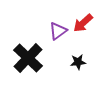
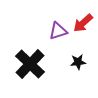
purple triangle: rotated 18 degrees clockwise
black cross: moved 2 px right, 6 px down
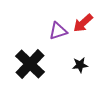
black star: moved 2 px right, 3 px down
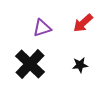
purple triangle: moved 16 px left, 3 px up
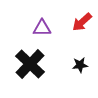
red arrow: moved 1 px left, 1 px up
purple triangle: rotated 18 degrees clockwise
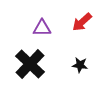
black star: rotated 14 degrees clockwise
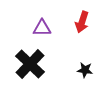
red arrow: rotated 30 degrees counterclockwise
black star: moved 5 px right, 5 px down
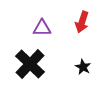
black star: moved 2 px left, 3 px up; rotated 21 degrees clockwise
